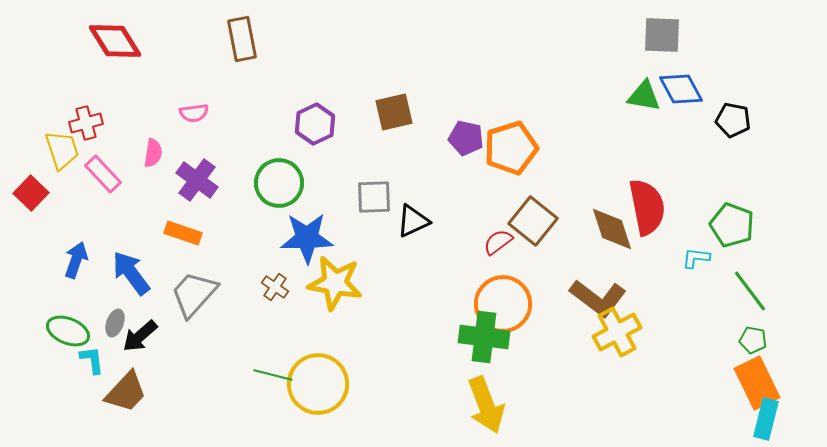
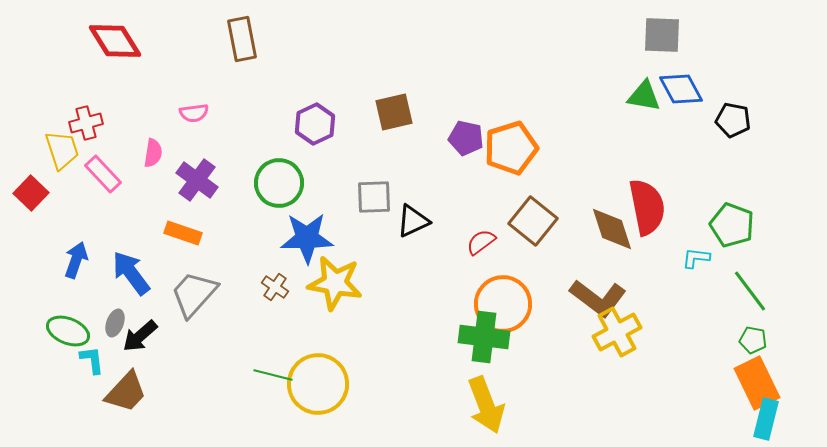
red semicircle at (498, 242): moved 17 px left
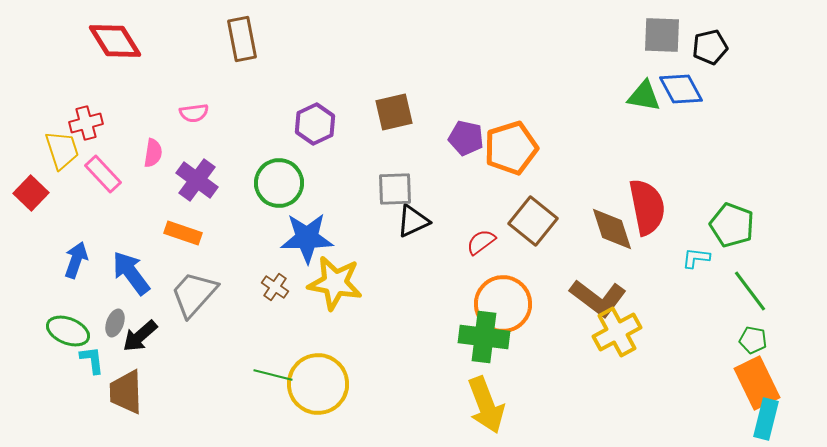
black pentagon at (733, 120): moved 23 px left, 73 px up; rotated 24 degrees counterclockwise
gray square at (374, 197): moved 21 px right, 8 px up
brown trapezoid at (126, 392): rotated 135 degrees clockwise
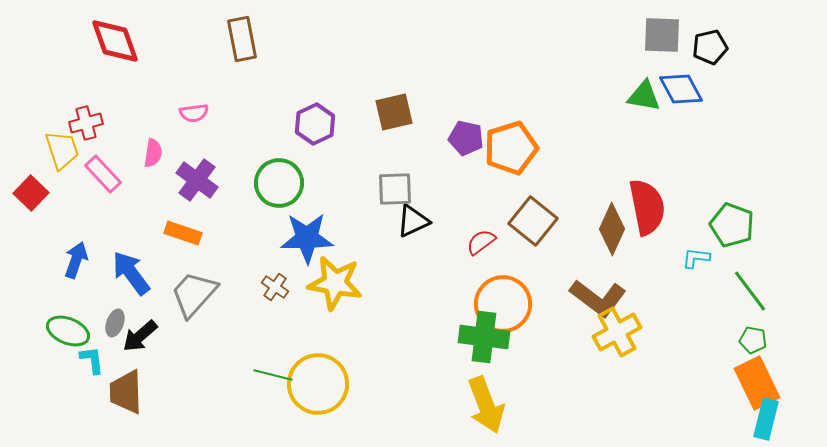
red diamond at (115, 41): rotated 12 degrees clockwise
brown diamond at (612, 229): rotated 42 degrees clockwise
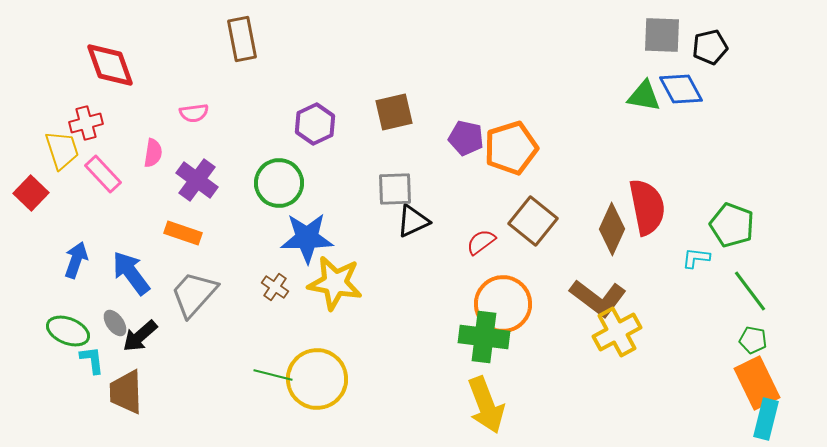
red diamond at (115, 41): moved 5 px left, 24 px down
gray ellipse at (115, 323): rotated 56 degrees counterclockwise
yellow circle at (318, 384): moved 1 px left, 5 px up
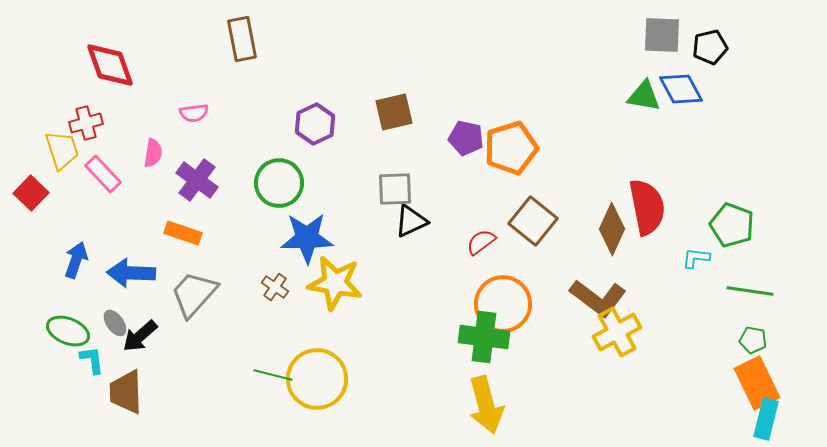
black triangle at (413, 221): moved 2 px left
blue arrow at (131, 273): rotated 51 degrees counterclockwise
green line at (750, 291): rotated 45 degrees counterclockwise
yellow arrow at (486, 405): rotated 6 degrees clockwise
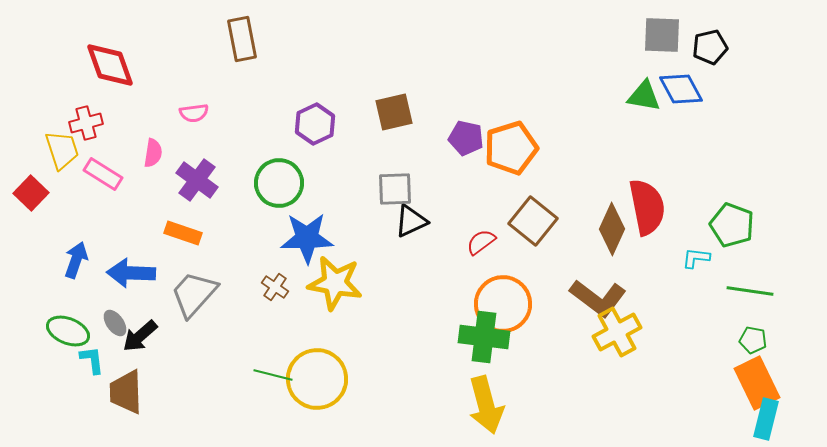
pink rectangle at (103, 174): rotated 15 degrees counterclockwise
